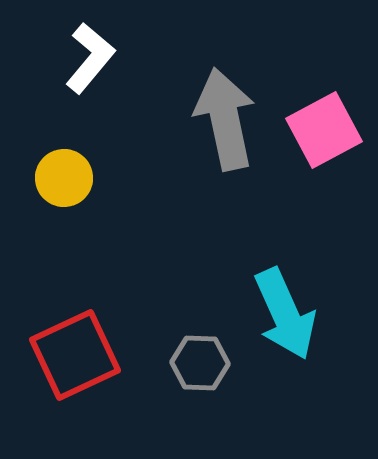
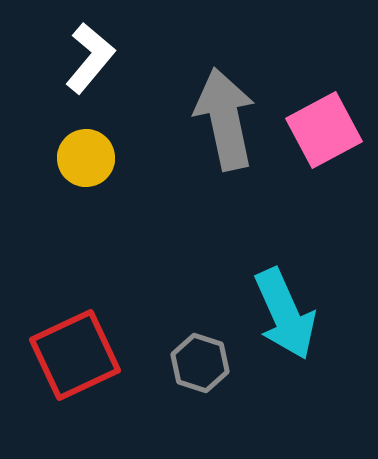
yellow circle: moved 22 px right, 20 px up
gray hexagon: rotated 16 degrees clockwise
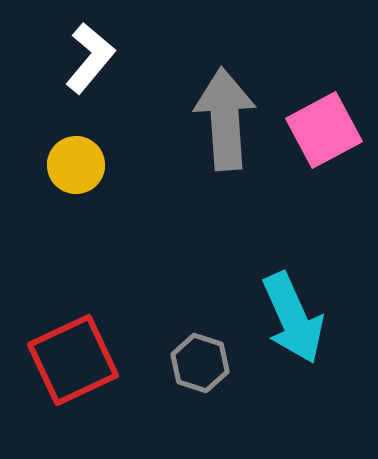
gray arrow: rotated 8 degrees clockwise
yellow circle: moved 10 px left, 7 px down
cyan arrow: moved 8 px right, 4 px down
red square: moved 2 px left, 5 px down
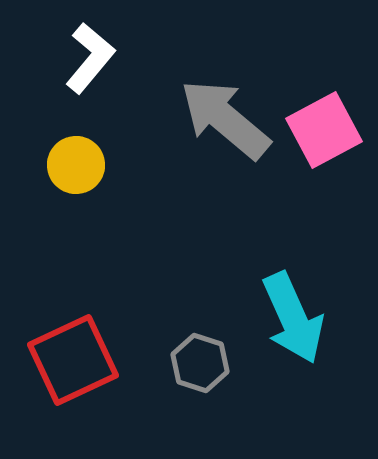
gray arrow: rotated 46 degrees counterclockwise
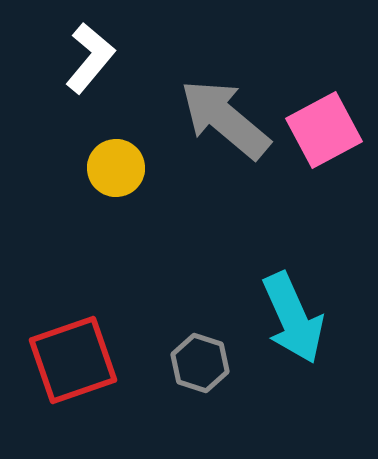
yellow circle: moved 40 px right, 3 px down
red square: rotated 6 degrees clockwise
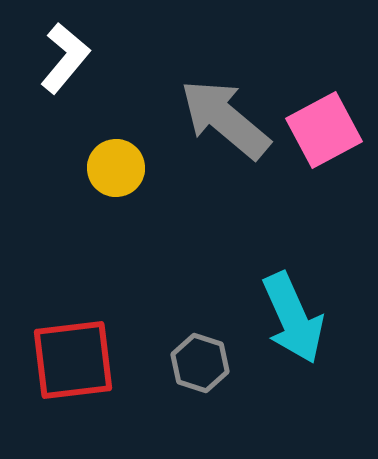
white L-shape: moved 25 px left
red square: rotated 12 degrees clockwise
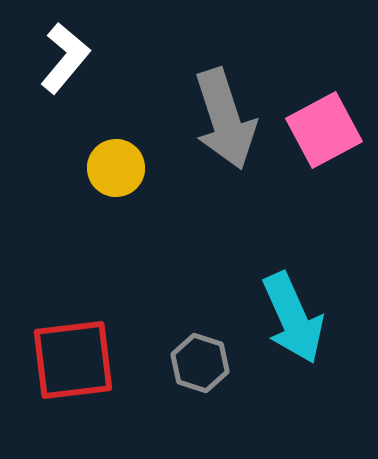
gray arrow: rotated 148 degrees counterclockwise
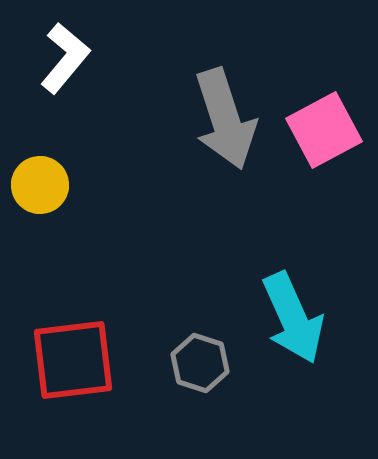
yellow circle: moved 76 px left, 17 px down
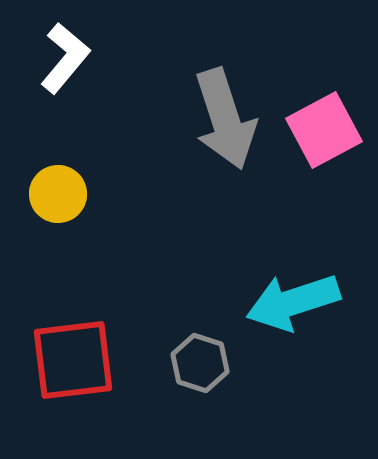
yellow circle: moved 18 px right, 9 px down
cyan arrow: moved 16 px up; rotated 96 degrees clockwise
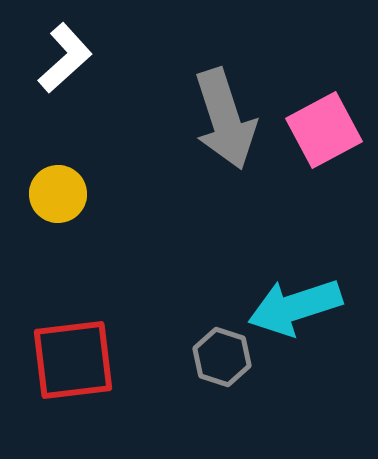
white L-shape: rotated 8 degrees clockwise
cyan arrow: moved 2 px right, 5 px down
gray hexagon: moved 22 px right, 6 px up
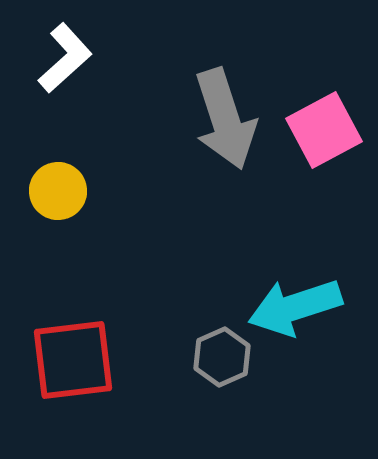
yellow circle: moved 3 px up
gray hexagon: rotated 18 degrees clockwise
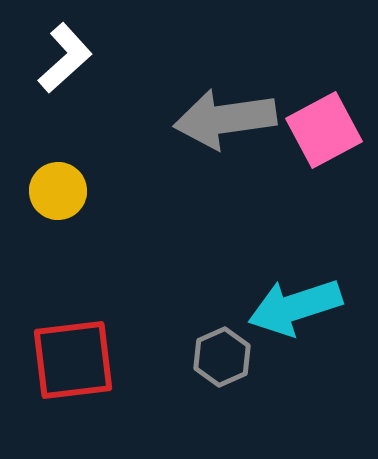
gray arrow: rotated 100 degrees clockwise
